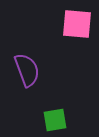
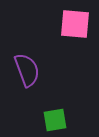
pink square: moved 2 px left
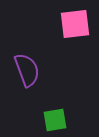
pink square: rotated 12 degrees counterclockwise
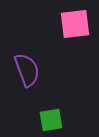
green square: moved 4 px left
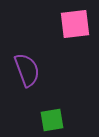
green square: moved 1 px right
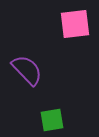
purple semicircle: rotated 24 degrees counterclockwise
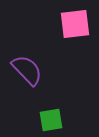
green square: moved 1 px left
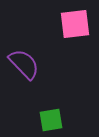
purple semicircle: moved 3 px left, 6 px up
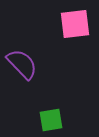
purple semicircle: moved 2 px left
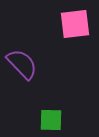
green square: rotated 10 degrees clockwise
